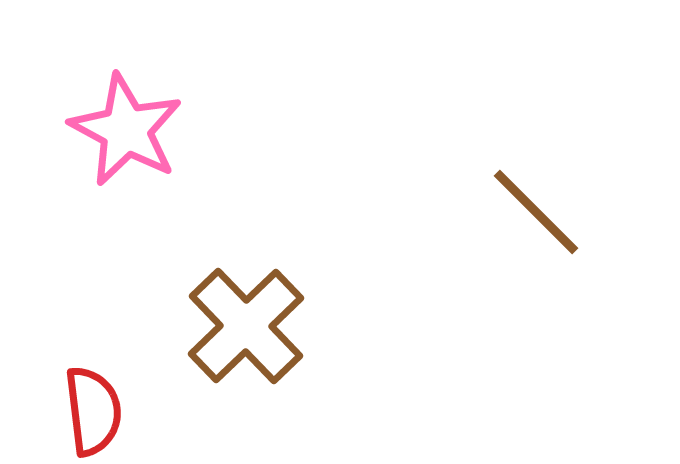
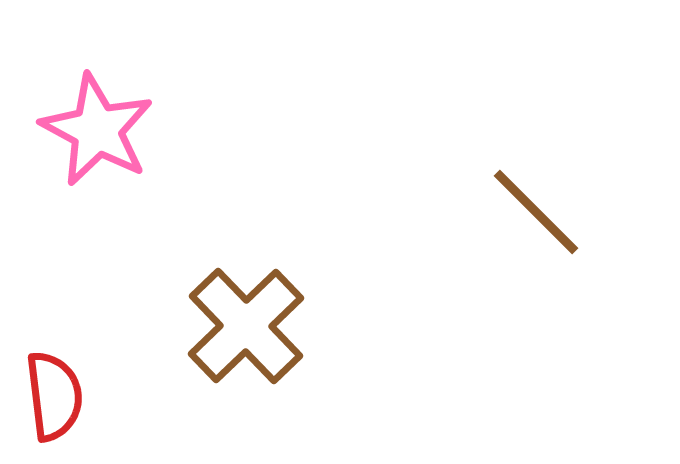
pink star: moved 29 px left
red semicircle: moved 39 px left, 15 px up
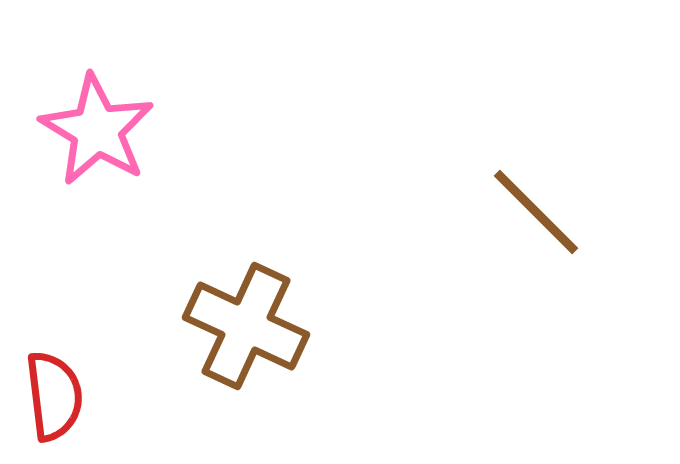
pink star: rotated 3 degrees clockwise
brown cross: rotated 21 degrees counterclockwise
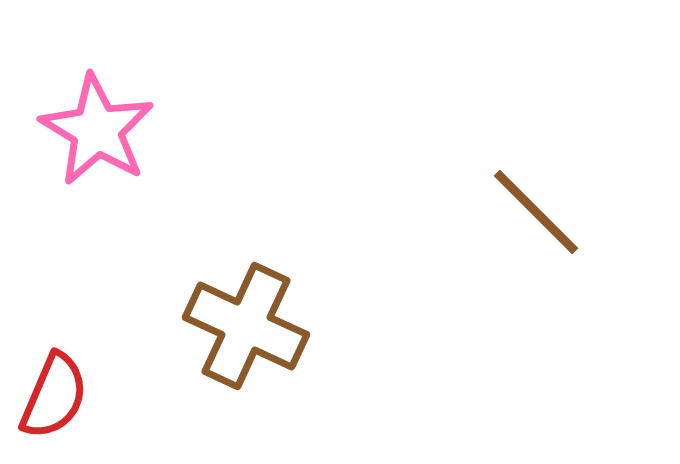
red semicircle: rotated 30 degrees clockwise
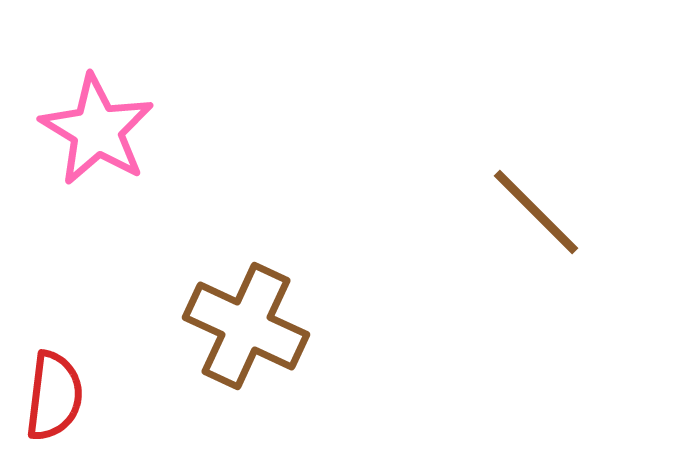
red semicircle: rotated 16 degrees counterclockwise
